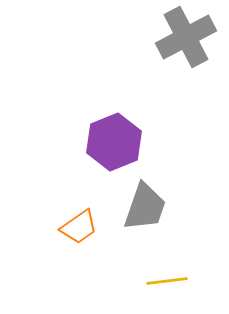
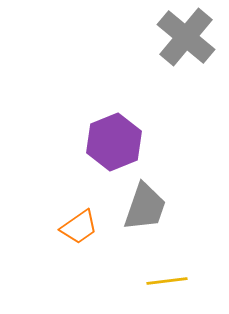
gray cross: rotated 22 degrees counterclockwise
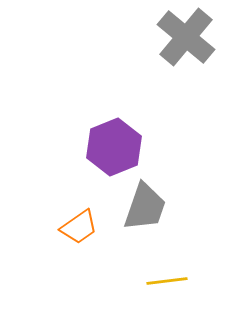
purple hexagon: moved 5 px down
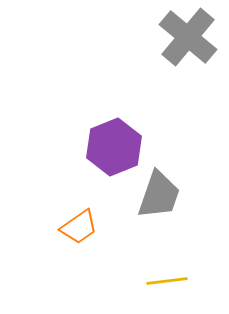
gray cross: moved 2 px right
gray trapezoid: moved 14 px right, 12 px up
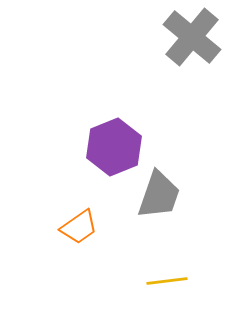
gray cross: moved 4 px right
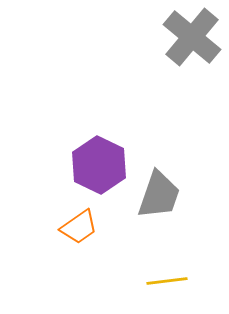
purple hexagon: moved 15 px left, 18 px down; rotated 12 degrees counterclockwise
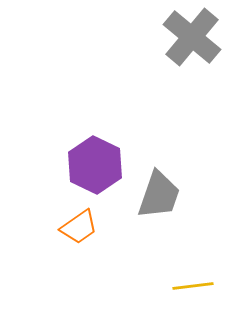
purple hexagon: moved 4 px left
yellow line: moved 26 px right, 5 px down
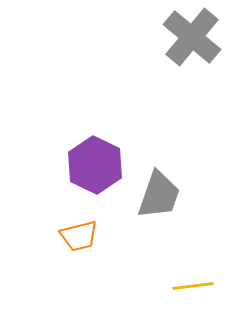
orange trapezoid: moved 9 px down; rotated 21 degrees clockwise
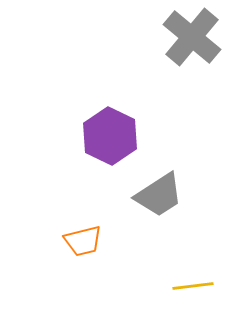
purple hexagon: moved 15 px right, 29 px up
gray trapezoid: rotated 38 degrees clockwise
orange trapezoid: moved 4 px right, 5 px down
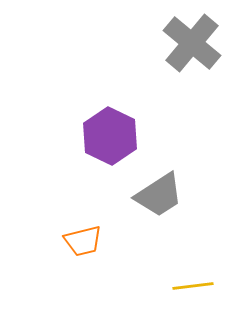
gray cross: moved 6 px down
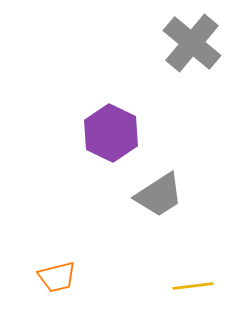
purple hexagon: moved 1 px right, 3 px up
orange trapezoid: moved 26 px left, 36 px down
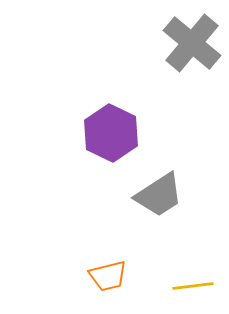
orange trapezoid: moved 51 px right, 1 px up
